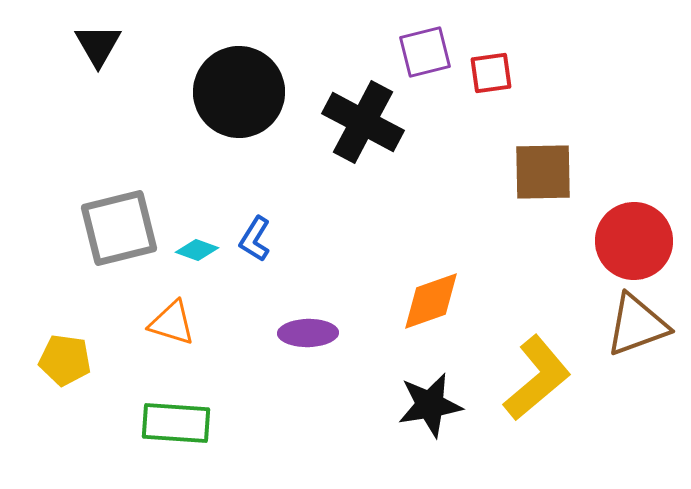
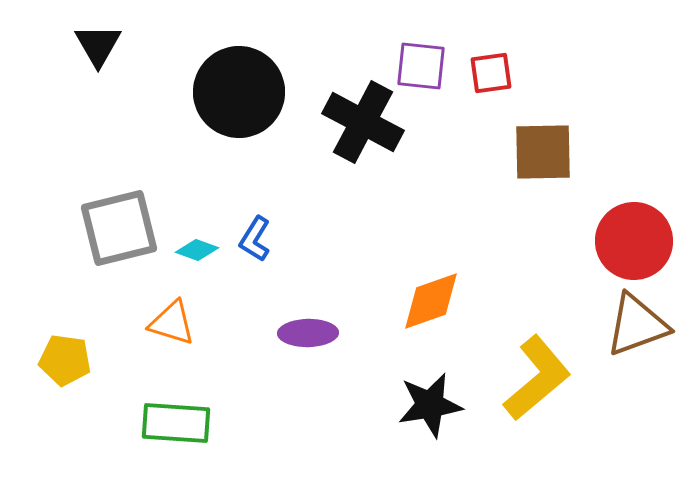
purple square: moved 4 px left, 14 px down; rotated 20 degrees clockwise
brown square: moved 20 px up
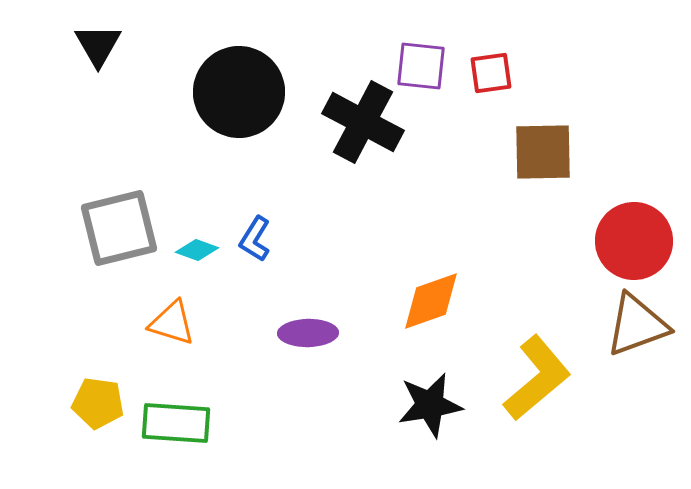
yellow pentagon: moved 33 px right, 43 px down
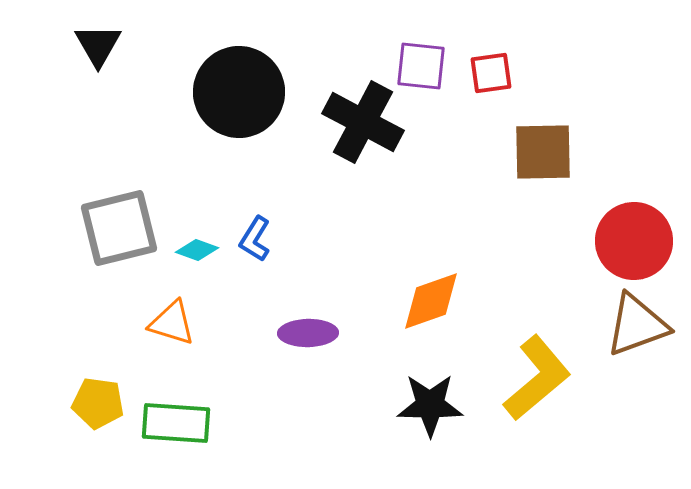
black star: rotated 10 degrees clockwise
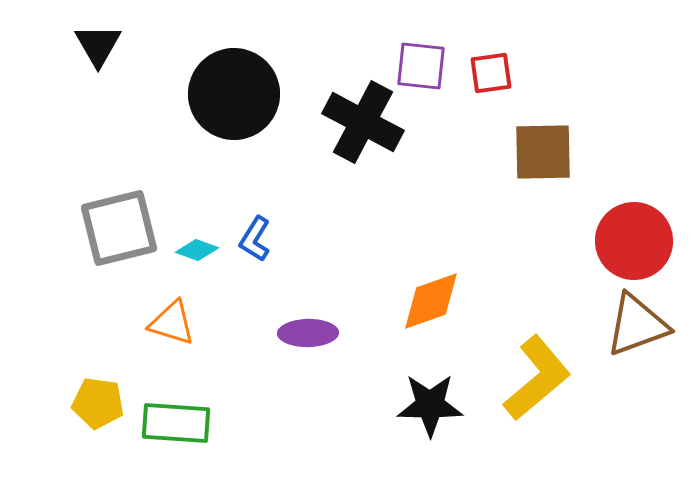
black circle: moved 5 px left, 2 px down
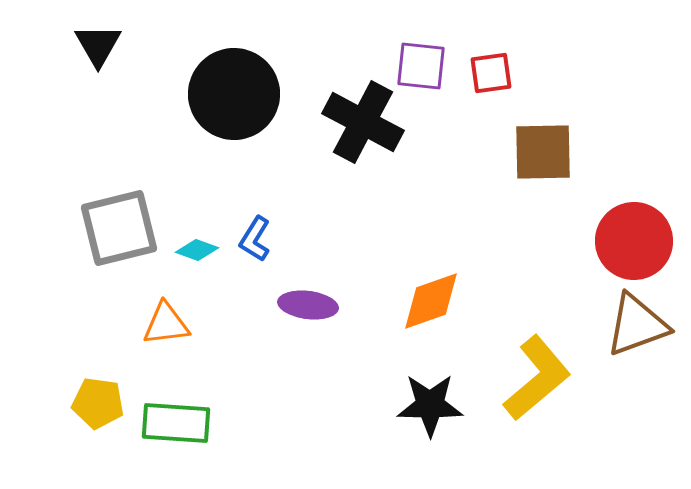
orange triangle: moved 6 px left, 1 px down; rotated 24 degrees counterclockwise
purple ellipse: moved 28 px up; rotated 8 degrees clockwise
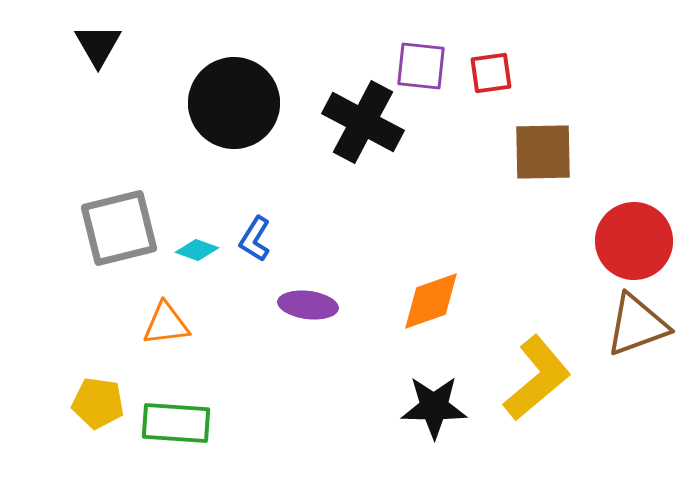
black circle: moved 9 px down
black star: moved 4 px right, 2 px down
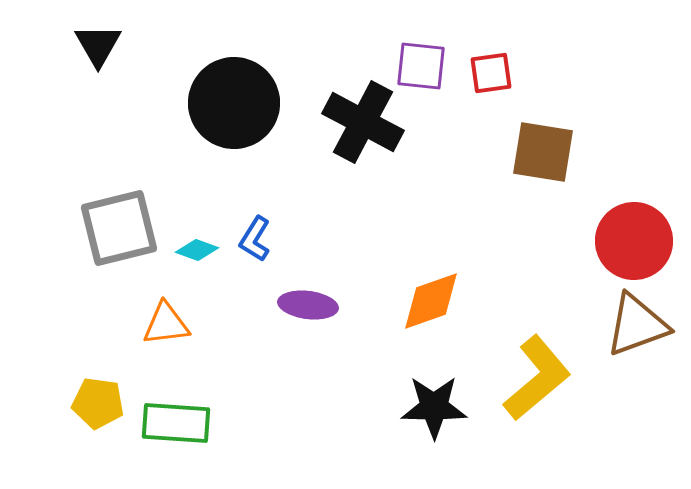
brown square: rotated 10 degrees clockwise
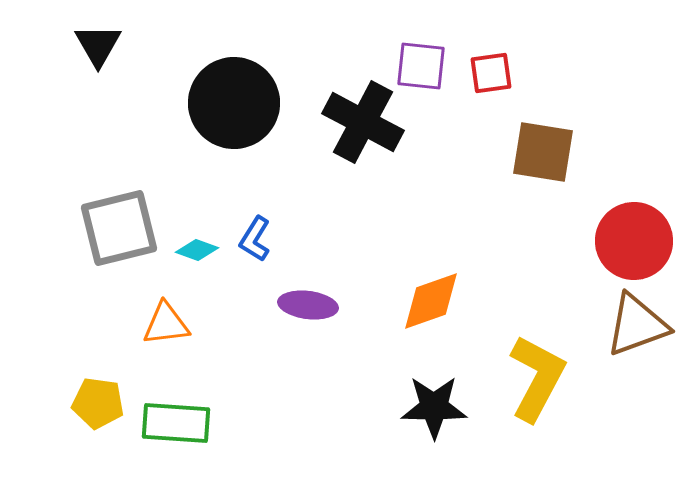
yellow L-shape: rotated 22 degrees counterclockwise
